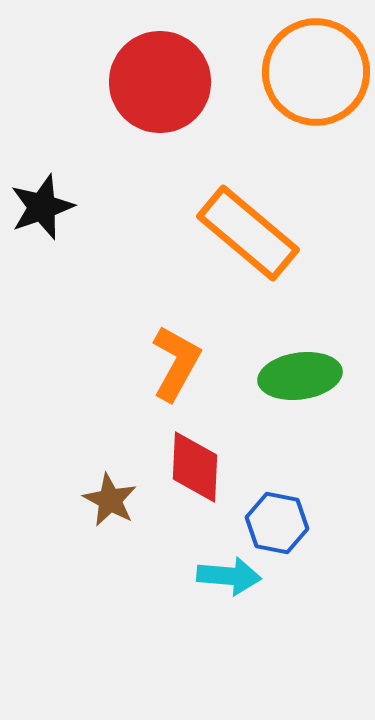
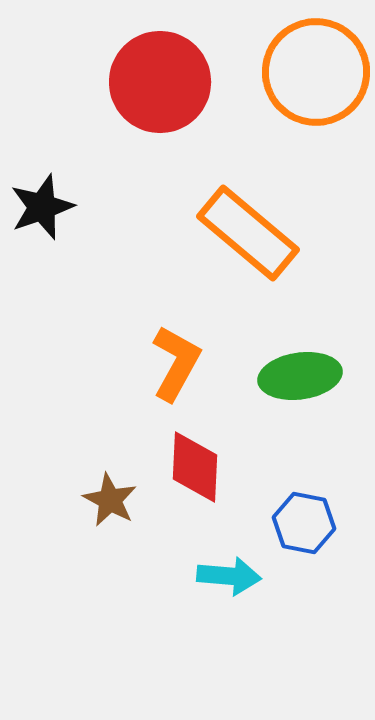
blue hexagon: moved 27 px right
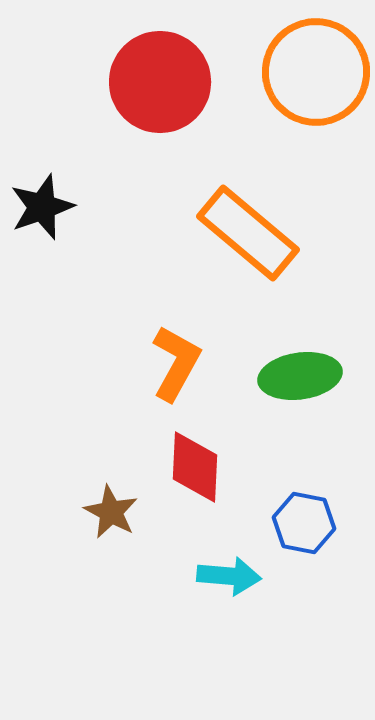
brown star: moved 1 px right, 12 px down
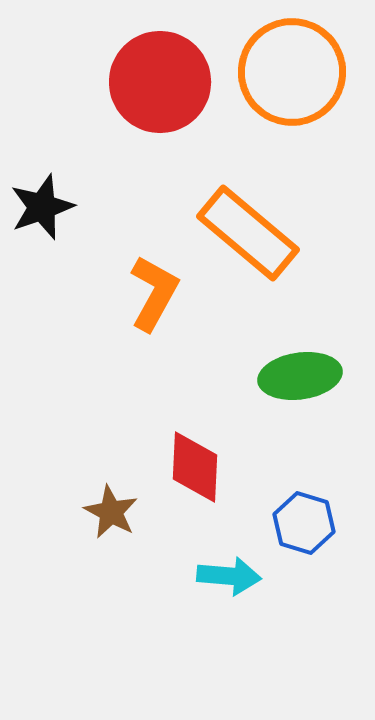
orange circle: moved 24 px left
orange L-shape: moved 22 px left, 70 px up
blue hexagon: rotated 6 degrees clockwise
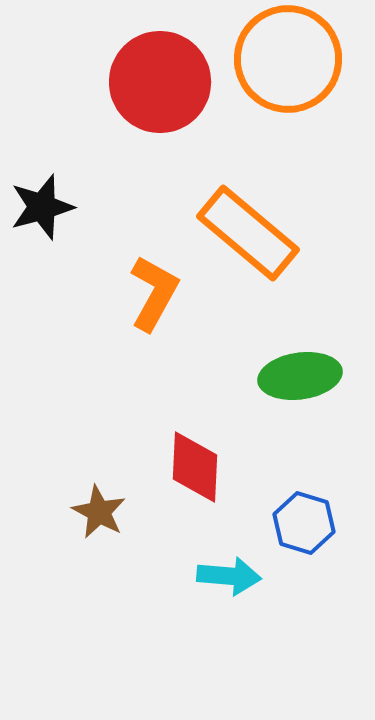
orange circle: moved 4 px left, 13 px up
black star: rotated 4 degrees clockwise
brown star: moved 12 px left
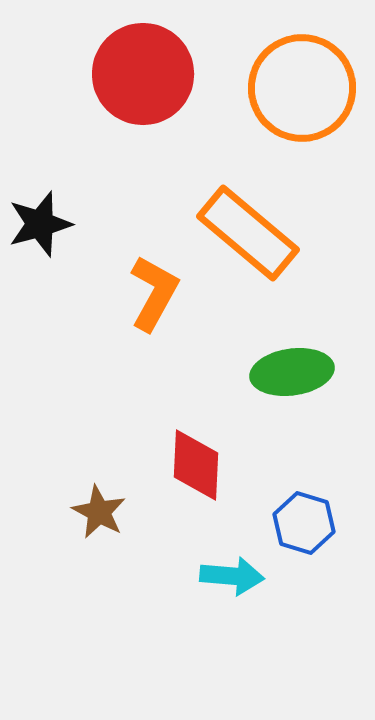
orange circle: moved 14 px right, 29 px down
red circle: moved 17 px left, 8 px up
black star: moved 2 px left, 17 px down
green ellipse: moved 8 px left, 4 px up
red diamond: moved 1 px right, 2 px up
cyan arrow: moved 3 px right
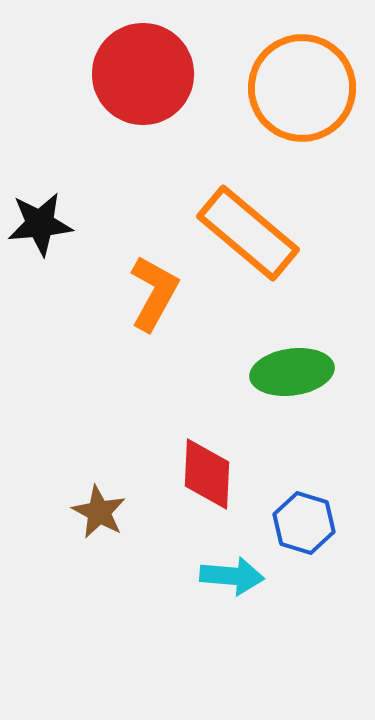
black star: rotated 10 degrees clockwise
red diamond: moved 11 px right, 9 px down
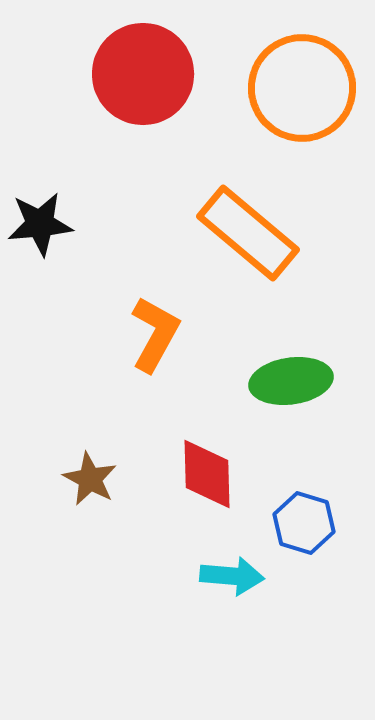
orange L-shape: moved 1 px right, 41 px down
green ellipse: moved 1 px left, 9 px down
red diamond: rotated 4 degrees counterclockwise
brown star: moved 9 px left, 33 px up
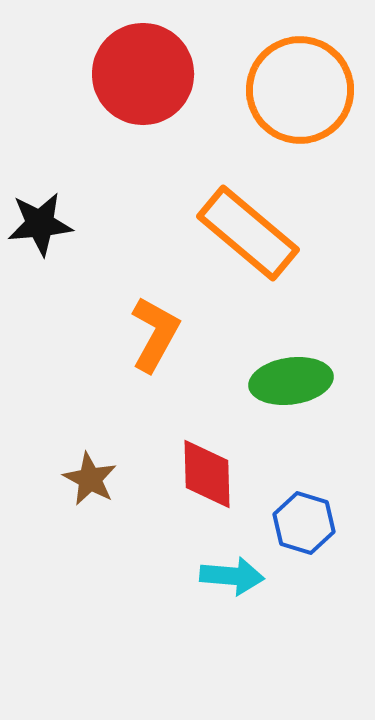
orange circle: moved 2 px left, 2 px down
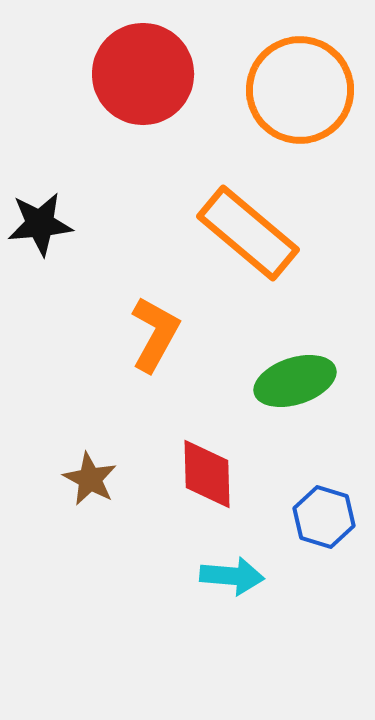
green ellipse: moved 4 px right; rotated 10 degrees counterclockwise
blue hexagon: moved 20 px right, 6 px up
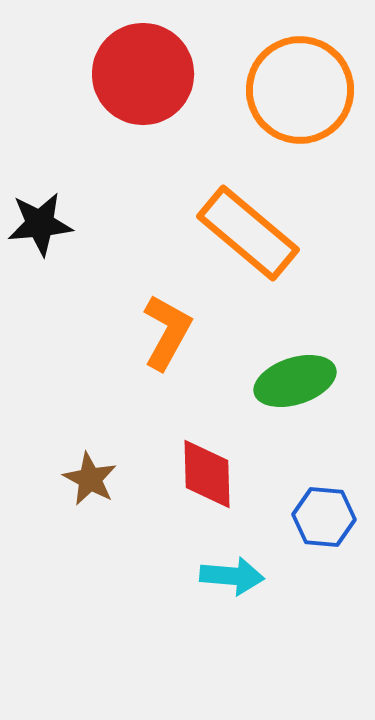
orange L-shape: moved 12 px right, 2 px up
blue hexagon: rotated 12 degrees counterclockwise
